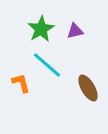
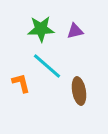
green star: rotated 28 degrees clockwise
cyan line: moved 1 px down
brown ellipse: moved 9 px left, 3 px down; rotated 20 degrees clockwise
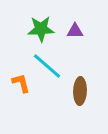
purple triangle: rotated 12 degrees clockwise
brown ellipse: moved 1 px right; rotated 12 degrees clockwise
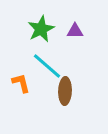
green star: rotated 24 degrees counterclockwise
brown ellipse: moved 15 px left
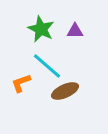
green star: rotated 20 degrees counterclockwise
orange L-shape: rotated 95 degrees counterclockwise
brown ellipse: rotated 64 degrees clockwise
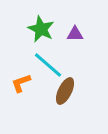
purple triangle: moved 3 px down
cyan line: moved 1 px right, 1 px up
brown ellipse: rotated 40 degrees counterclockwise
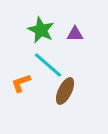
green star: moved 1 px down
